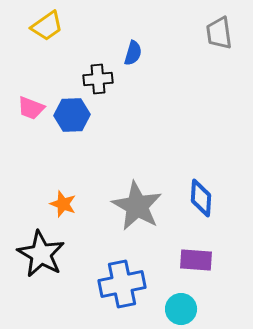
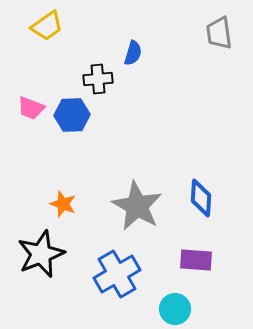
black star: rotated 21 degrees clockwise
blue cross: moved 5 px left, 10 px up; rotated 18 degrees counterclockwise
cyan circle: moved 6 px left
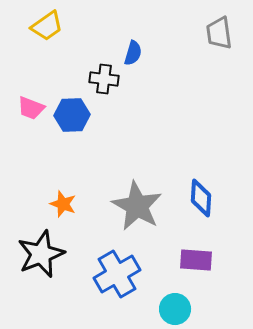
black cross: moved 6 px right; rotated 12 degrees clockwise
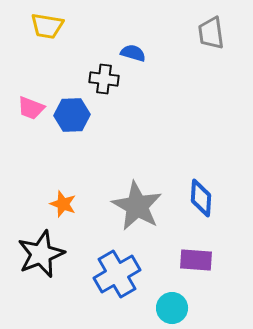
yellow trapezoid: rotated 44 degrees clockwise
gray trapezoid: moved 8 px left
blue semicircle: rotated 90 degrees counterclockwise
cyan circle: moved 3 px left, 1 px up
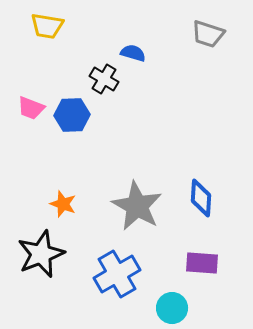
gray trapezoid: moved 3 px left, 1 px down; rotated 64 degrees counterclockwise
black cross: rotated 24 degrees clockwise
purple rectangle: moved 6 px right, 3 px down
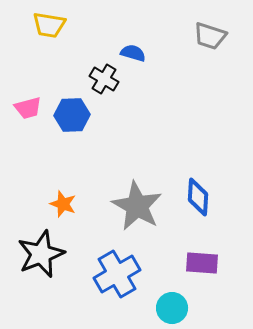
yellow trapezoid: moved 2 px right, 1 px up
gray trapezoid: moved 2 px right, 2 px down
pink trapezoid: moved 3 px left; rotated 36 degrees counterclockwise
blue diamond: moved 3 px left, 1 px up
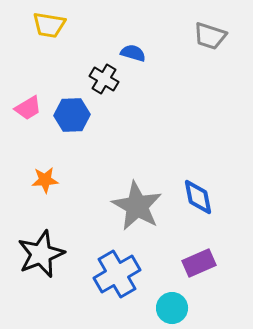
pink trapezoid: rotated 16 degrees counterclockwise
blue diamond: rotated 15 degrees counterclockwise
orange star: moved 18 px left, 24 px up; rotated 24 degrees counterclockwise
purple rectangle: moved 3 px left; rotated 28 degrees counterclockwise
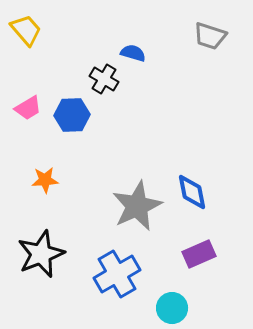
yellow trapezoid: moved 23 px left, 5 px down; rotated 140 degrees counterclockwise
blue diamond: moved 6 px left, 5 px up
gray star: rotated 18 degrees clockwise
purple rectangle: moved 9 px up
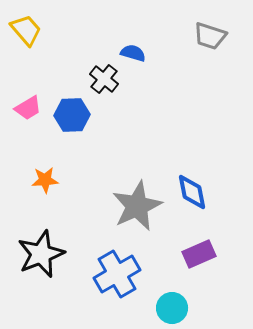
black cross: rotated 8 degrees clockwise
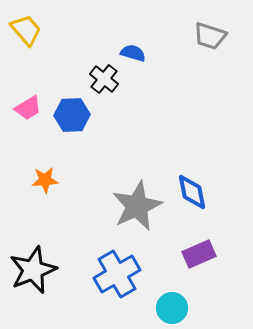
black star: moved 8 px left, 16 px down
